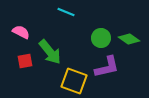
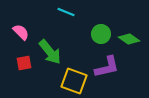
pink semicircle: rotated 18 degrees clockwise
green circle: moved 4 px up
red square: moved 1 px left, 2 px down
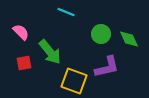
green diamond: rotated 30 degrees clockwise
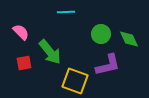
cyan line: rotated 24 degrees counterclockwise
purple L-shape: moved 1 px right, 2 px up
yellow square: moved 1 px right
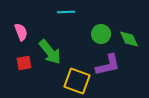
pink semicircle: rotated 24 degrees clockwise
yellow square: moved 2 px right
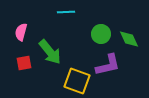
pink semicircle: rotated 144 degrees counterclockwise
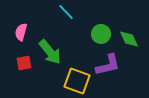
cyan line: rotated 48 degrees clockwise
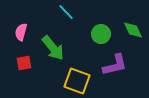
green diamond: moved 4 px right, 9 px up
green arrow: moved 3 px right, 4 px up
purple L-shape: moved 7 px right
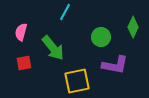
cyan line: moved 1 px left; rotated 72 degrees clockwise
green diamond: moved 3 px up; rotated 50 degrees clockwise
green circle: moved 3 px down
purple L-shape: rotated 24 degrees clockwise
yellow square: rotated 32 degrees counterclockwise
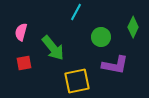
cyan line: moved 11 px right
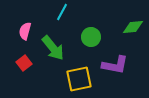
cyan line: moved 14 px left
green diamond: rotated 60 degrees clockwise
pink semicircle: moved 4 px right, 1 px up
green circle: moved 10 px left
red square: rotated 28 degrees counterclockwise
yellow square: moved 2 px right, 2 px up
